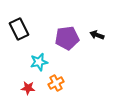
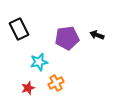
red star: rotated 24 degrees counterclockwise
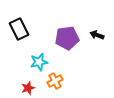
orange cross: moved 1 px left, 2 px up
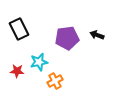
red star: moved 11 px left, 17 px up; rotated 24 degrees clockwise
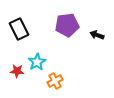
purple pentagon: moved 13 px up
cyan star: moved 2 px left; rotated 18 degrees counterclockwise
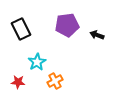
black rectangle: moved 2 px right
red star: moved 1 px right, 11 px down
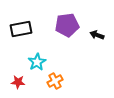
black rectangle: rotated 75 degrees counterclockwise
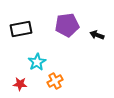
red star: moved 2 px right, 2 px down
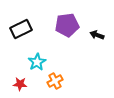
black rectangle: rotated 15 degrees counterclockwise
